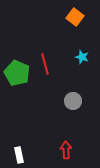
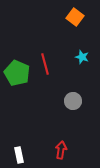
red arrow: moved 5 px left; rotated 12 degrees clockwise
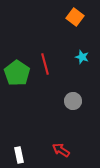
green pentagon: rotated 10 degrees clockwise
red arrow: rotated 66 degrees counterclockwise
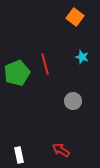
green pentagon: rotated 15 degrees clockwise
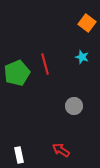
orange square: moved 12 px right, 6 px down
gray circle: moved 1 px right, 5 px down
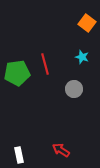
green pentagon: rotated 15 degrees clockwise
gray circle: moved 17 px up
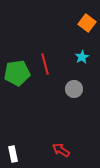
cyan star: rotated 24 degrees clockwise
white rectangle: moved 6 px left, 1 px up
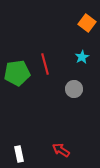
white rectangle: moved 6 px right
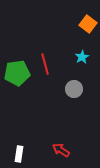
orange square: moved 1 px right, 1 px down
white rectangle: rotated 21 degrees clockwise
